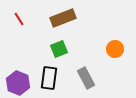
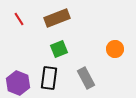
brown rectangle: moved 6 px left
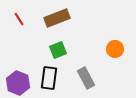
green square: moved 1 px left, 1 px down
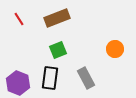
black rectangle: moved 1 px right
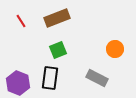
red line: moved 2 px right, 2 px down
gray rectangle: moved 11 px right; rotated 35 degrees counterclockwise
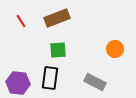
green square: rotated 18 degrees clockwise
gray rectangle: moved 2 px left, 4 px down
purple hexagon: rotated 15 degrees counterclockwise
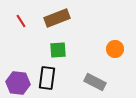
black rectangle: moved 3 px left
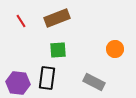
gray rectangle: moved 1 px left
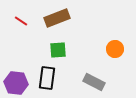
red line: rotated 24 degrees counterclockwise
purple hexagon: moved 2 px left
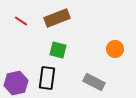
green square: rotated 18 degrees clockwise
purple hexagon: rotated 20 degrees counterclockwise
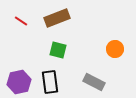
black rectangle: moved 3 px right, 4 px down; rotated 15 degrees counterclockwise
purple hexagon: moved 3 px right, 1 px up
